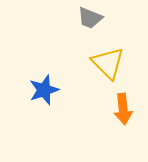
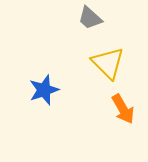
gray trapezoid: rotated 20 degrees clockwise
orange arrow: rotated 24 degrees counterclockwise
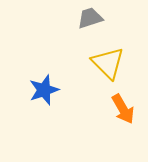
gray trapezoid: rotated 120 degrees clockwise
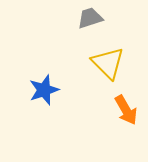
orange arrow: moved 3 px right, 1 px down
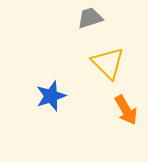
blue star: moved 7 px right, 6 px down
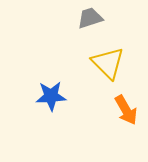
blue star: rotated 16 degrees clockwise
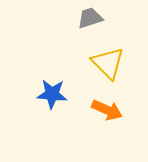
blue star: moved 1 px right, 2 px up; rotated 8 degrees clockwise
orange arrow: moved 19 px left; rotated 36 degrees counterclockwise
